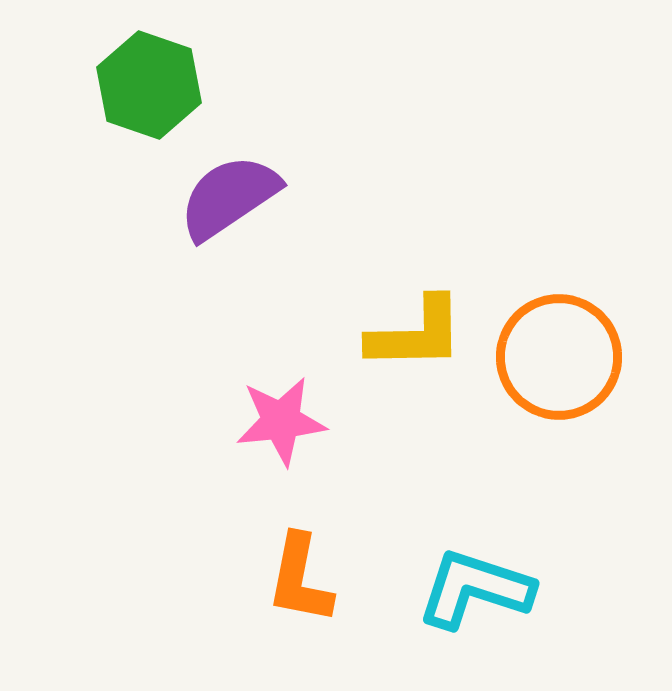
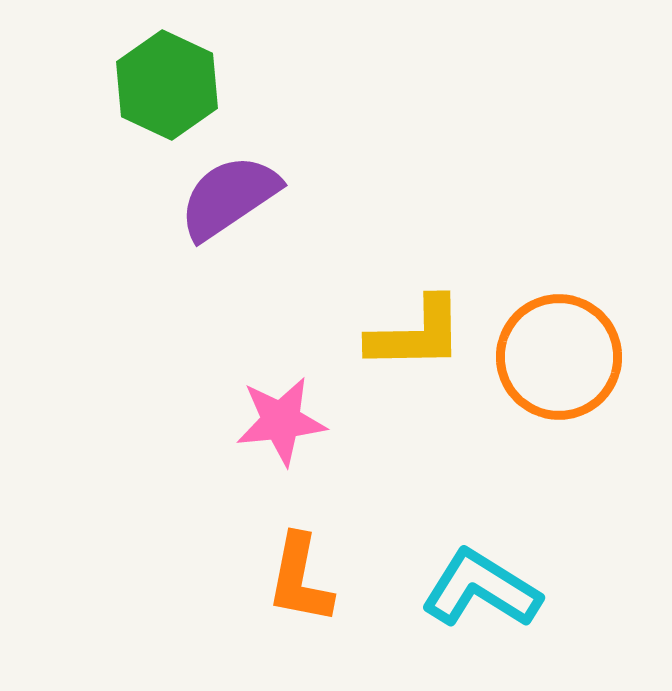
green hexagon: moved 18 px right; rotated 6 degrees clockwise
cyan L-shape: moved 6 px right; rotated 14 degrees clockwise
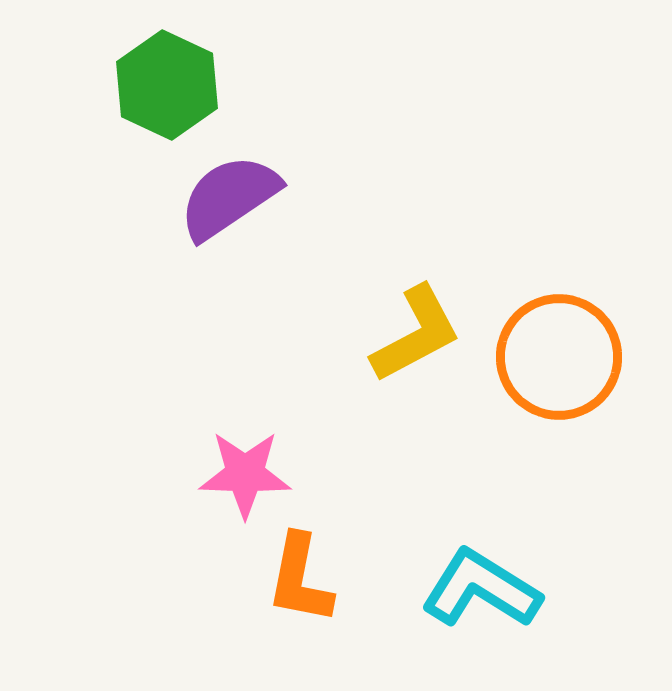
yellow L-shape: rotated 27 degrees counterclockwise
pink star: moved 36 px left, 53 px down; rotated 8 degrees clockwise
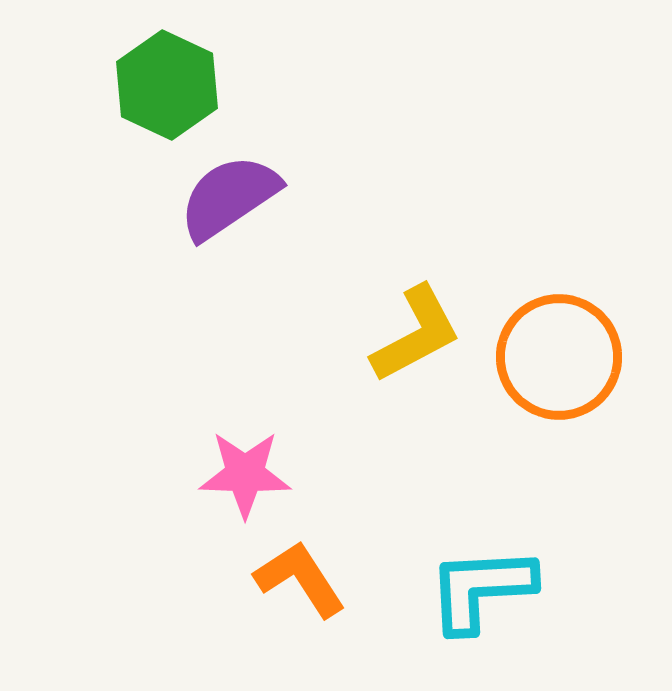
orange L-shape: rotated 136 degrees clockwise
cyan L-shape: rotated 35 degrees counterclockwise
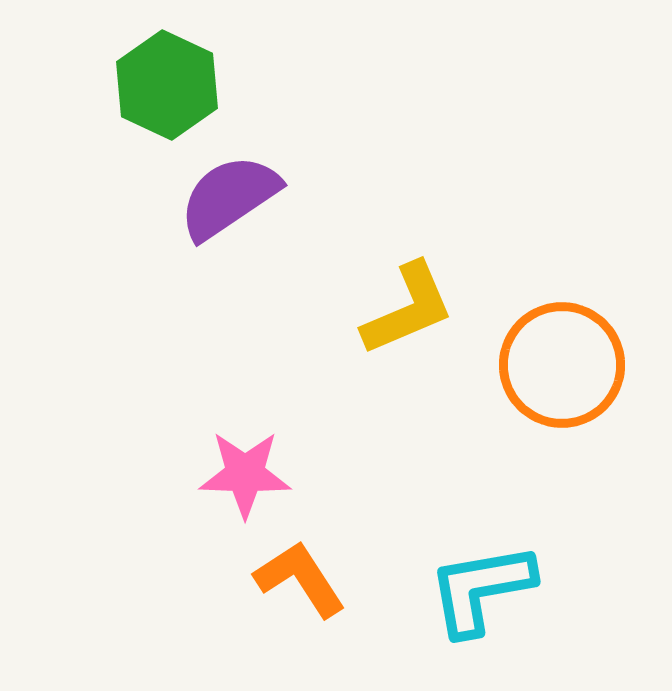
yellow L-shape: moved 8 px left, 25 px up; rotated 5 degrees clockwise
orange circle: moved 3 px right, 8 px down
cyan L-shape: rotated 7 degrees counterclockwise
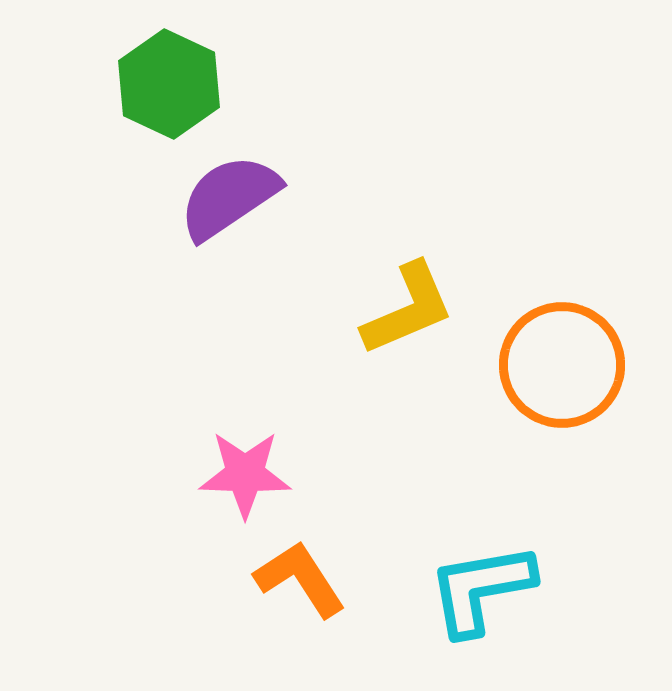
green hexagon: moved 2 px right, 1 px up
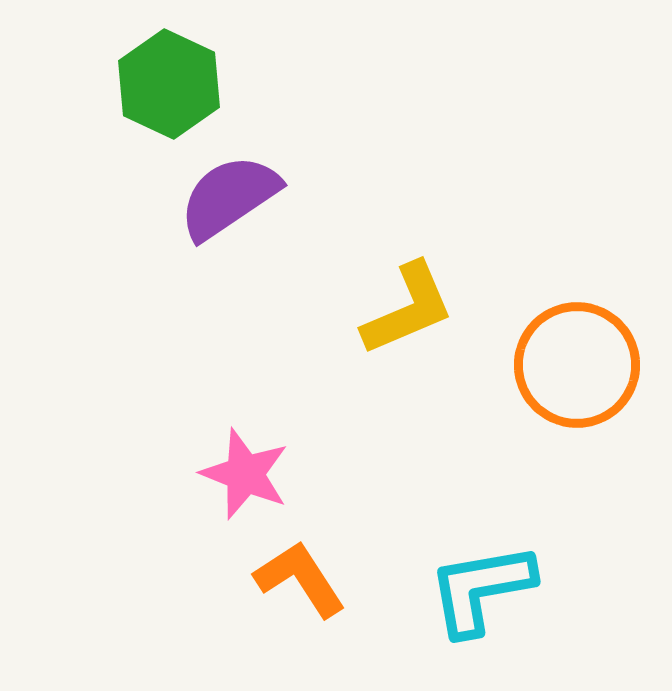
orange circle: moved 15 px right
pink star: rotated 20 degrees clockwise
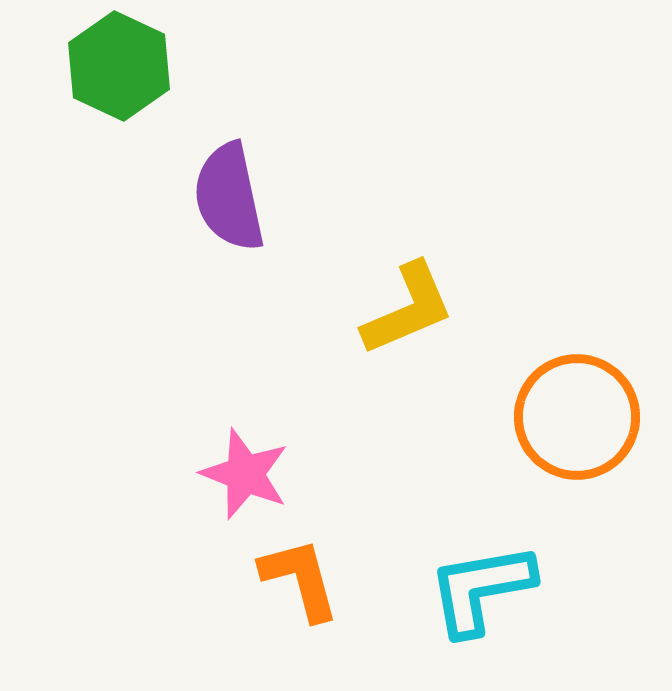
green hexagon: moved 50 px left, 18 px up
purple semicircle: rotated 68 degrees counterclockwise
orange circle: moved 52 px down
orange L-shape: rotated 18 degrees clockwise
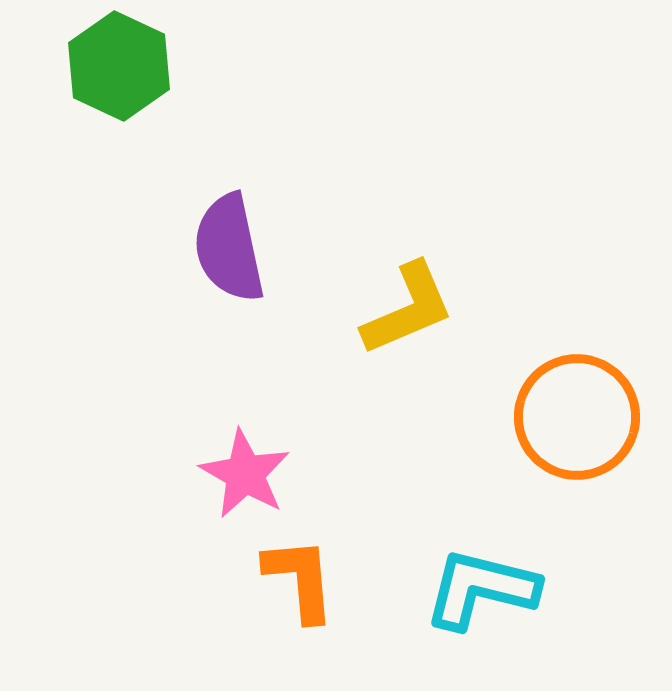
purple semicircle: moved 51 px down
pink star: rotated 8 degrees clockwise
orange L-shape: rotated 10 degrees clockwise
cyan L-shape: rotated 24 degrees clockwise
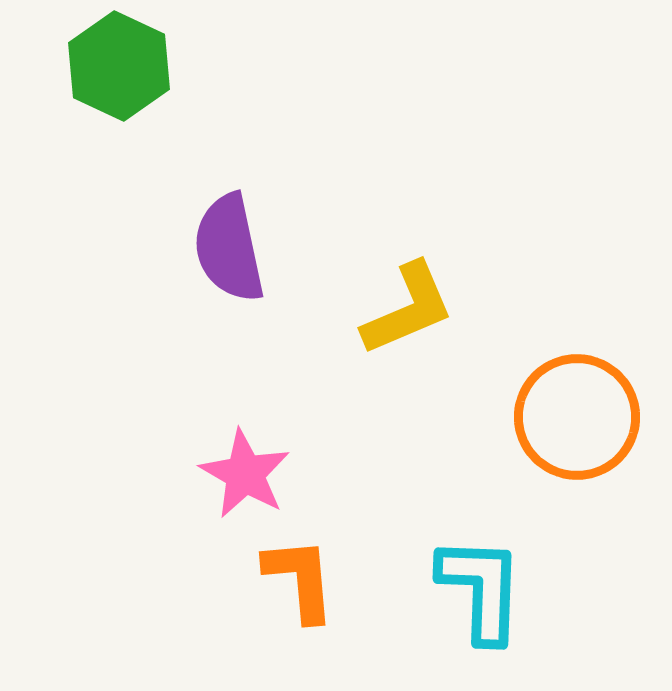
cyan L-shape: rotated 78 degrees clockwise
